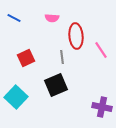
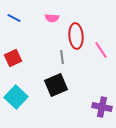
red square: moved 13 px left
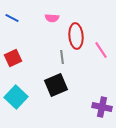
blue line: moved 2 px left
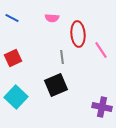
red ellipse: moved 2 px right, 2 px up
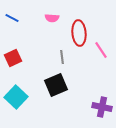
red ellipse: moved 1 px right, 1 px up
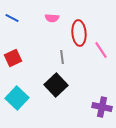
black square: rotated 20 degrees counterclockwise
cyan square: moved 1 px right, 1 px down
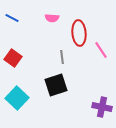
red square: rotated 30 degrees counterclockwise
black square: rotated 25 degrees clockwise
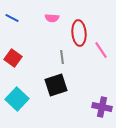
cyan square: moved 1 px down
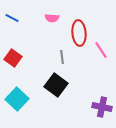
black square: rotated 35 degrees counterclockwise
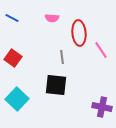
black square: rotated 30 degrees counterclockwise
